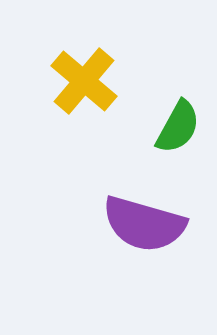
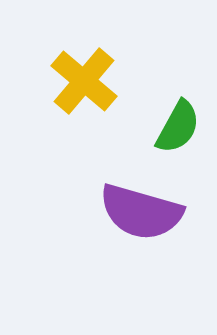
purple semicircle: moved 3 px left, 12 px up
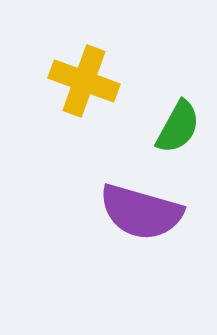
yellow cross: rotated 20 degrees counterclockwise
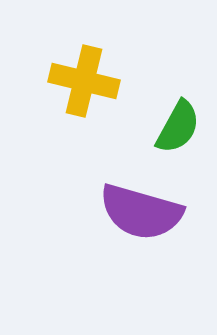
yellow cross: rotated 6 degrees counterclockwise
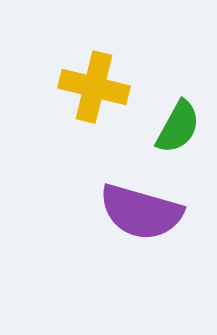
yellow cross: moved 10 px right, 6 px down
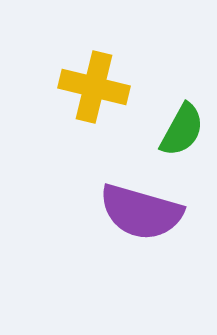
green semicircle: moved 4 px right, 3 px down
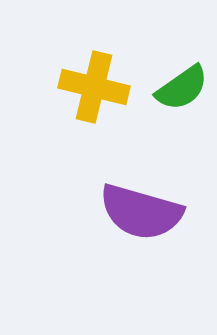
green semicircle: moved 42 px up; rotated 26 degrees clockwise
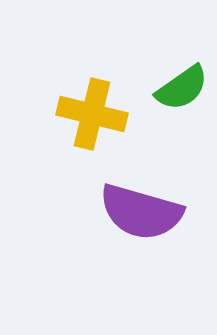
yellow cross: moved 2 px left, 27 px down
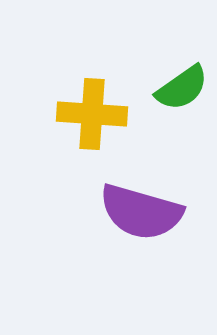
yellow cross: rotated 10 degrees counterclockwise
